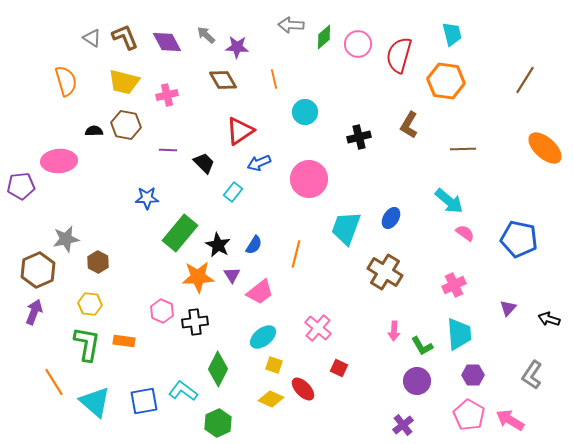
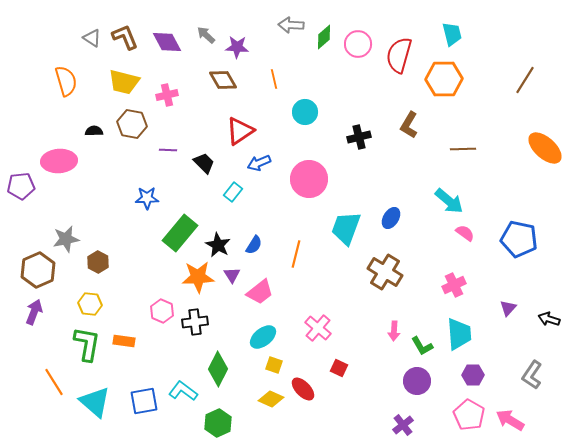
orange hexagon at (446, 81): moved 2 px left, 2 px up; rotated 9 degrees counterclockwise
brown hexagon at (126, 125): moved 6 px right, 1 px up
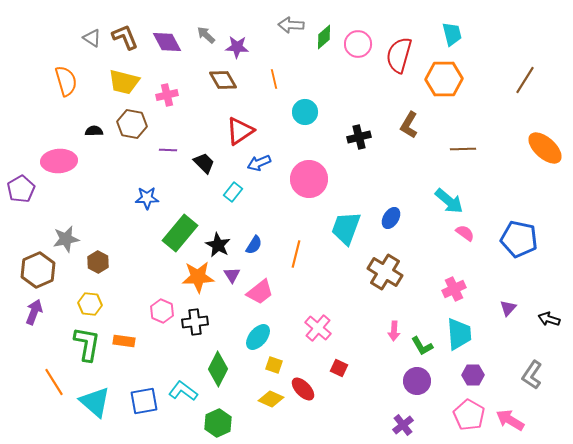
purple pentagon at (21, 186): moved 3 px down; rotated 24 degrees counterclockwise
pink cross at (454, 285): moved 4 px down
cyan ellipse at (263, 337): moved 5 px left; rotated 12 degrees counterclockwise
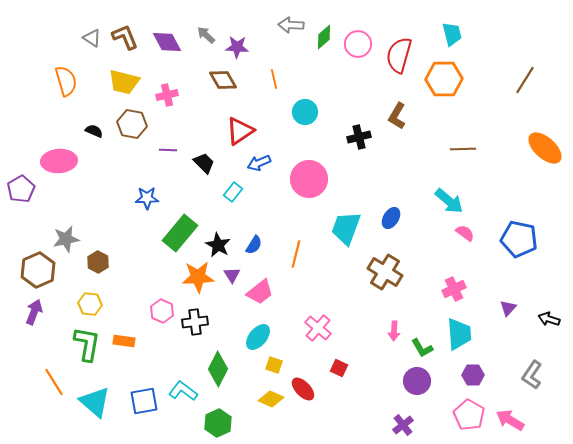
brown L-shape at (409, 125): moved 12 px left, 9 px up
black semicircle at (94, 131): rotated 24 degrees clockwise
green L-shape at (422, 346): moved 2 px down
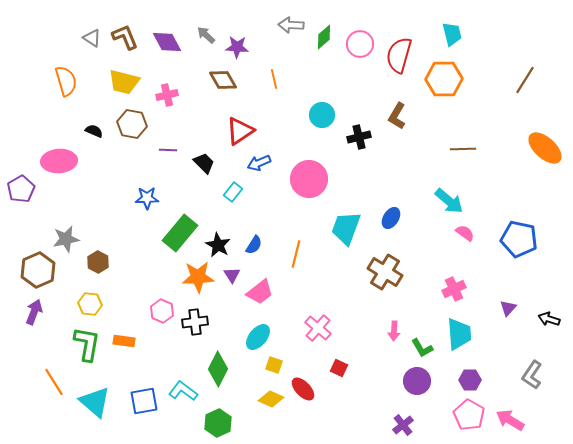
pink circle at (358, 44): moved 2 px right
cyan circle at (305, 112): moved 17 px right, 3 px down
purple hexagon at (473, 375): moved 3 px left, 5 px down
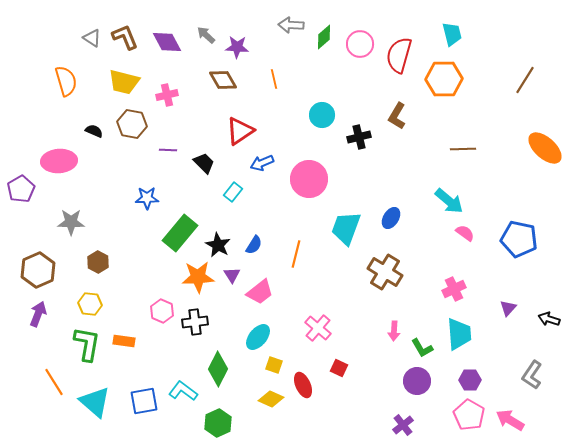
blue arrow at (259, 163): moved 3 px right
gray star at (66, 239): moved 5 px right, 17 px up; rotated 12 degrees clockwise
purple arrow at (34, 312): moved 4 px right, 2 px down
red ellipse at (303, 389): moved 4 px up; rotated 20 degrees clockwise
